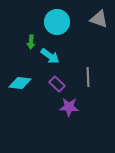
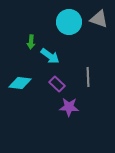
cyan circle: moved 12 px right
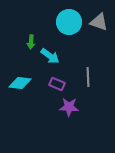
gray triangle: moved 3 px down
purple rectangle: rotated 21 degrees counterclockwise
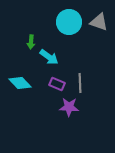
cyan arrow: moved 1 px left, 1 px down
gray line: moved 8 px left, 6 px down
cyan diamond: rotated 40 degrees clockwise
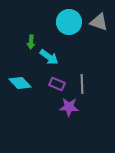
gray line: moved 2 px right, 1 px down
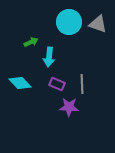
gray triangle: moved 1 px left, 2 px down
green arrow: rotated 120 degrees counterclockwise
cyan arrow: rotated 60 degrees clockwise
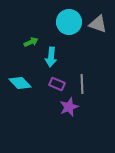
cyan arrow: moved 2 px right
purple star: rotated 24 degrees counterclockwise
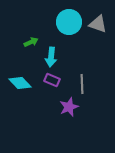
purple rectangle: moved 5 px left, 4 px up
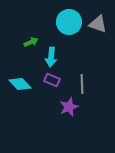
cyan diamond: moved 1 px down
